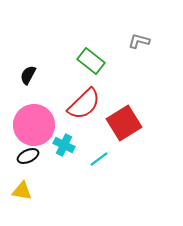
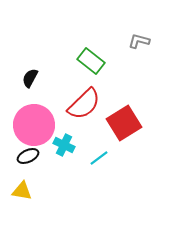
black semicircle: moved 2 px right, 3 px down
cyan line: moved 1 px up
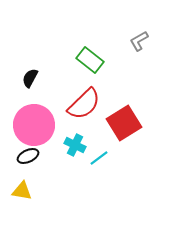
gray L-shape: rotated 45 degrees counterclockwise
green rectangle: moved 1 px left, 1 px up
cyan cross: moved 11 px right
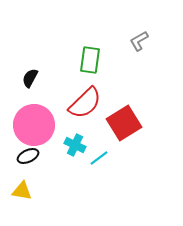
green rectangle: rotated 60 degrees clockwise
red semicircle: moved 1 px right, 1 px up
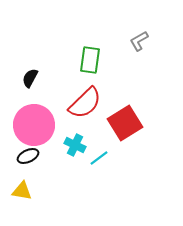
red square: moved 1 px right
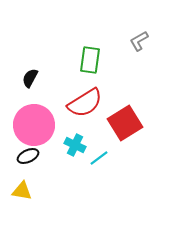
red semicircle: rotated 12 degrees clockwise
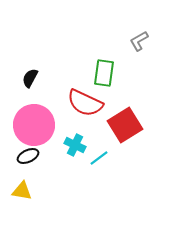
green rectangle: moved 14 px right, 13 px down
red semicircle: rotated 57 degrees clockwise
red square: moved 2 px down
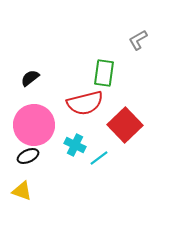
gray L-shape: moved 1 px left, 1 px up
black semicircle: rotated 24 degrees clockwise
red semicircle: rotated 39 degrees counterclockwise
red square: rotated 12 degrees counterclockwise
yellow triangle: rotated 10 degrees clockwise
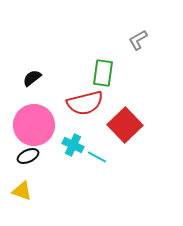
green rectangle: moved 1 px left
black semicircle: moved 2 px right
cyan cross: moved 2 px left
cyan line: moved 2 px left, 1 px up; rotated 66 degrees clockwise
